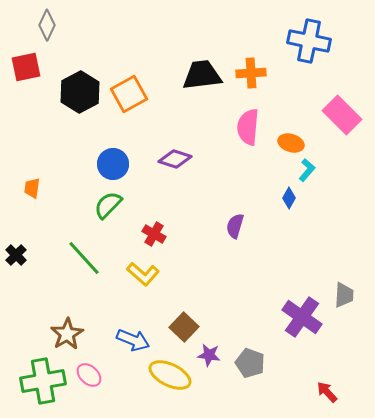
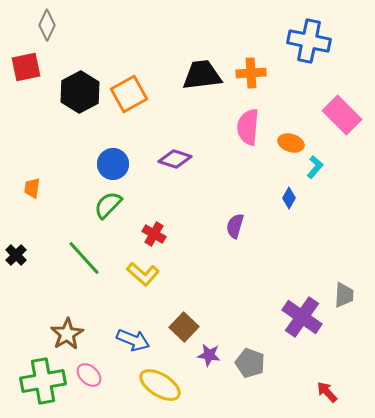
cyan L-shape: moved 8 px right, 3 px up
yellow ellipse: moved 10 px left, 10 px down; rotated 6 degrees clockwise
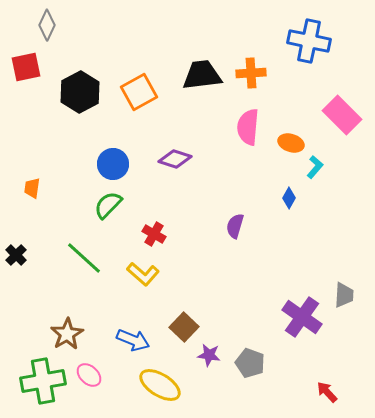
orange square: moved 10 px right, 2 px up
green line: rotated 6 degrees counterclockwise
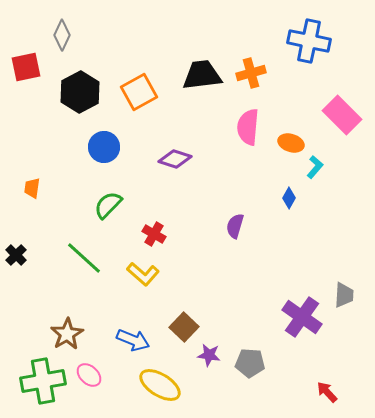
gray diamond: moved 15 px right, 10 px down
orange cross: rotated 12 degrees counterclockwise
blue circle: moved 9 px left, 17 px up
gray pentagon: rotated 16 degrees counterclockwise
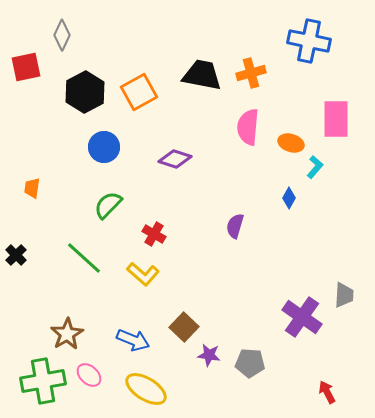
black trapezoid: rotated 18 degrees clockwise
black hexagon: moved 5 px right
pink rectangle: moved 6 px left, 4 px down; rotated 45 degrees clockwise
yellow ellipse: moved 14 px left, 4 px down
red arrow: rotated 15 degrees clockwise
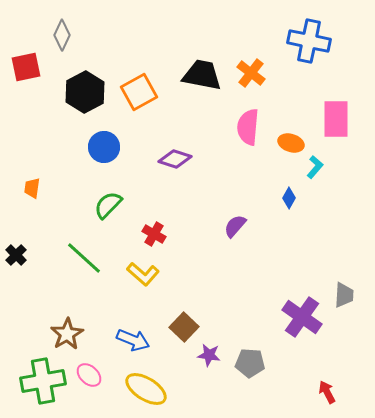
orange cross: rotated 36 degrees counterclockwise
purple semicircle: rotated 25 degrees clockwise
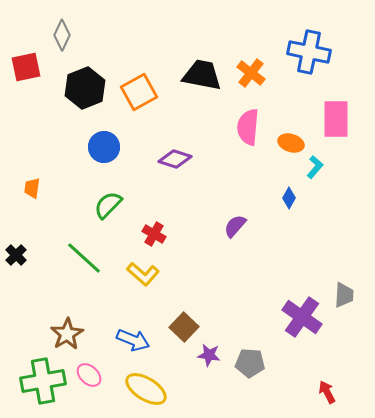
blue cross: moved 11 px down
black hexagon: moved 4 px up; rotated 6 degrees clockwise
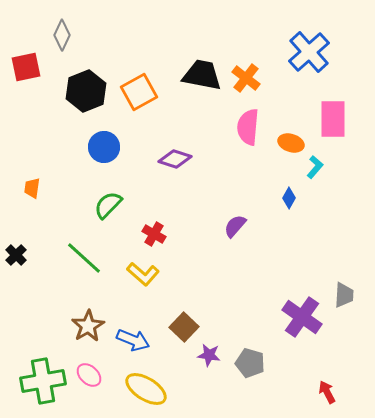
blue cross: rotated 36 degrees clockwise
orange cross: moved 5 px left, 5 px down
black hexagon: moved 1 px right, 3 px down
pink rectangle: moved 3 px left
brown star: moved 21 px right, 8 px up
gray pentagon: rotated 12 degrees clockwise
